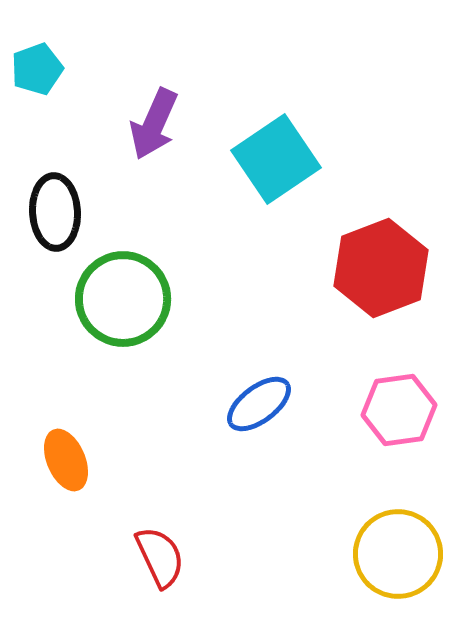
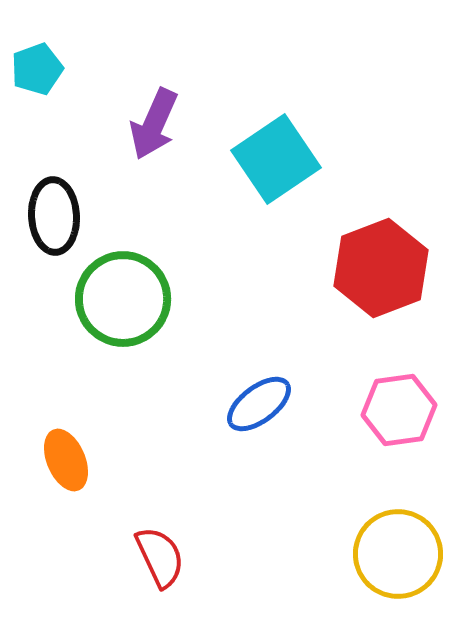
black ellipse: moved 1 px left, 4 px down
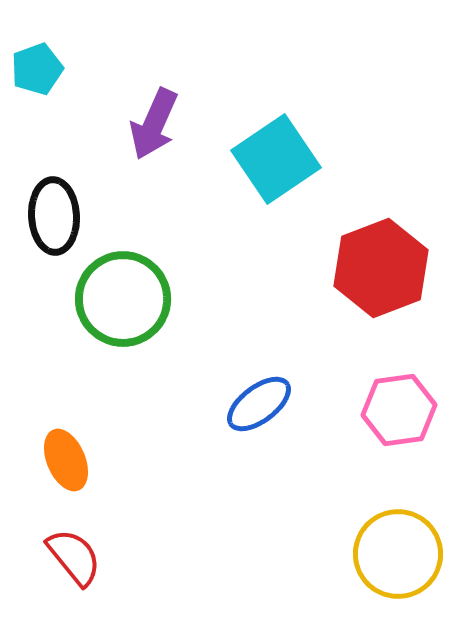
red semicircle: moved 86 px left; rotated 14 degrees counterclockwise
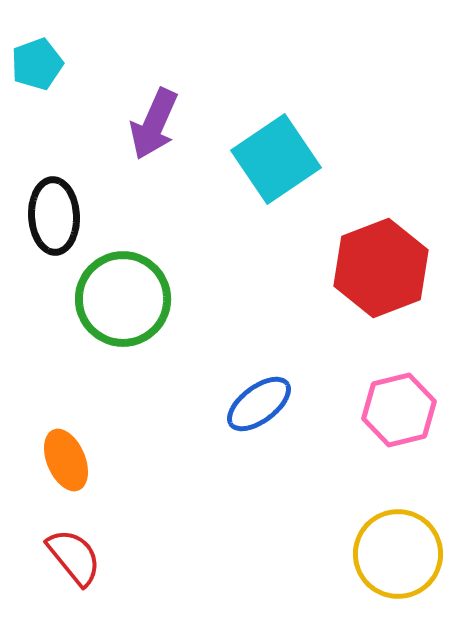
cyan pentagon: moved 5 px up
pink hexagon: rotated 6 degrees counterclockwise
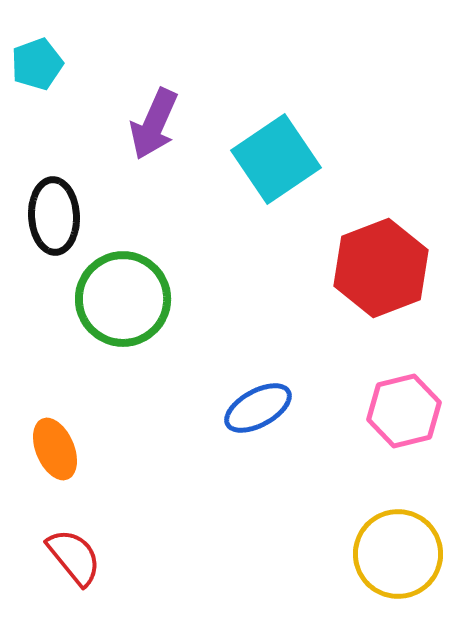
blue ellipse: moved 1 px left, 4 px down; rotated 8 degrees clockwise
pink hexagon: moved 5 px right, 1 px down
orange ellipse: moved 11 px left, 11 px up
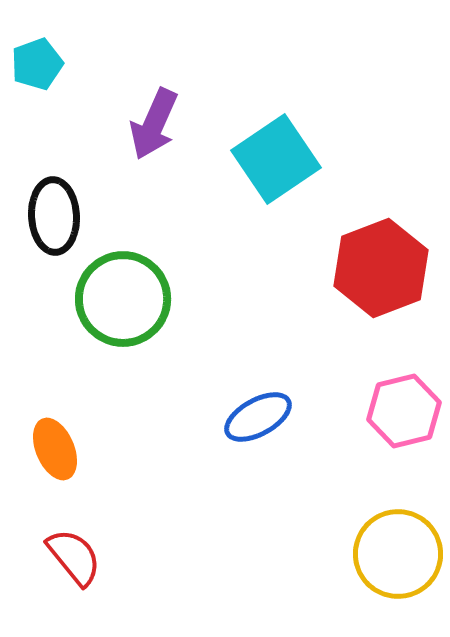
blue ellipse: moved 9 px down
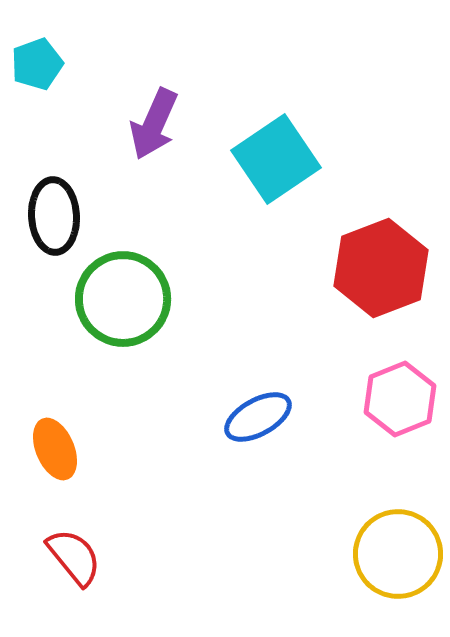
pink hexagon: moved 4 px left, 12 px up; rotated 8 degrees counterclockwise
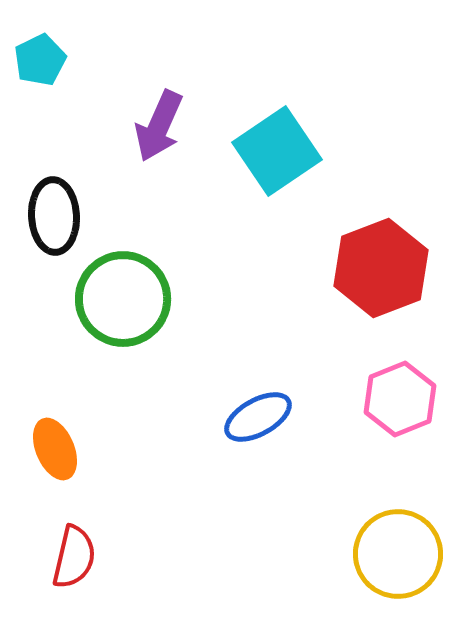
cyan pentagon: moved 3 px right, 4 px up; rotated 6 degrees counterclockwise
purple arrow: moved 5 px right, 2 px down
cyan square: moved 1 px right, 8 px up
red semicircle: rotated 52 degrees clockwise
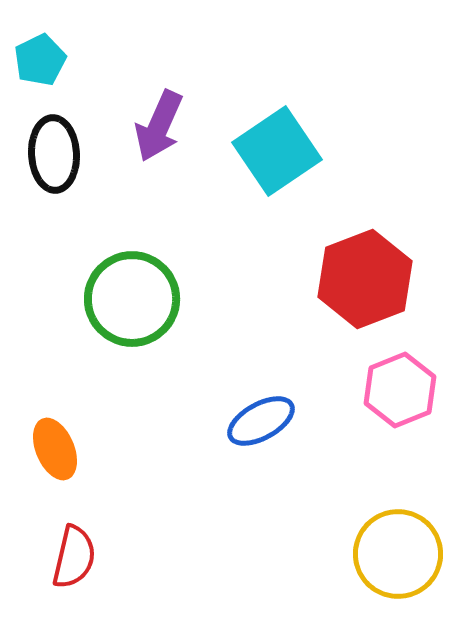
black ellipse: moved 62 px up
red hexagon: moved 16 px left, 11 px down
green circle: moved 9 px right
pink hexagon: moved 9 px up
blue ellipse: moved 3 px right, 4 px down
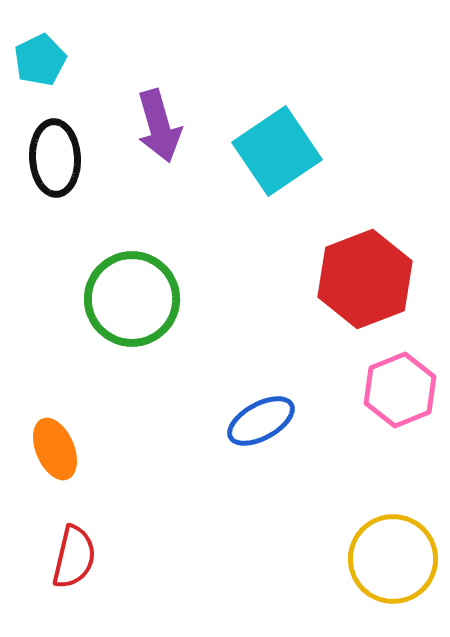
purple arrow: rotated 40 degrees counterclockwise
black ellipse: moved 1 px right, 4 px down
yellow circle: moved 5 px left, 5 px down
